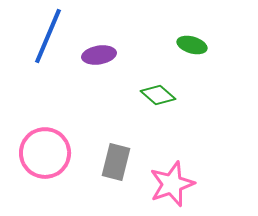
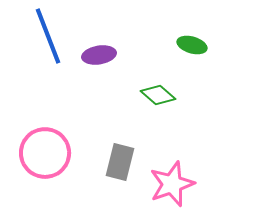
blue line: rotated 44 degrees counterclockwise
gray rectangle: moved 4 px right
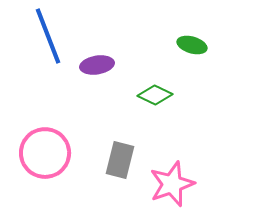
purple ellipse: moved 2 px left, 10 px down
green diamond: moved 3 px left; rotated 16 degrees counterclockwise
gray rectangle: moved 2 px up
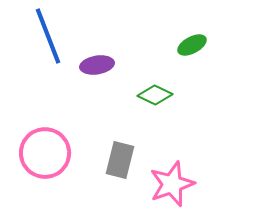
green ellipse: rotated 44 degrees counterclockwise
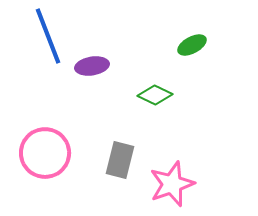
purple ellipse: moved 5 px left, 1 px down
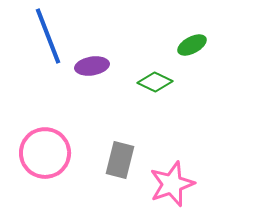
green diamond: moved 13 px up
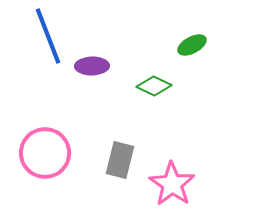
purple ellipse: rotated 8 degrees clockwise
green diamond: moved 1 px left, 4 px down
pink star: rotated 18 degrees counterclockwise
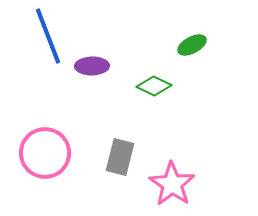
gray rectangle: moved 3 px up
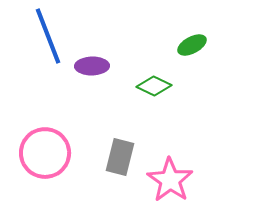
pink star: moved 2 px left, 4 px up
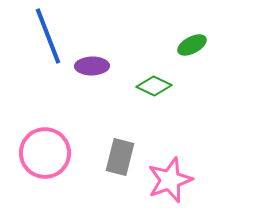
pink star: rotated 18 degrees clockwise
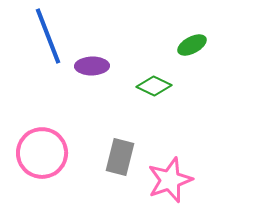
pink circle: moved 3 px left
